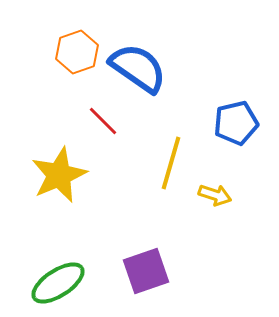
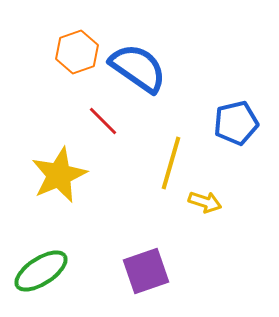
yellow arrow: moved 10 px left, 7 px down
green ellipse: moved 17 px left, 12 px up
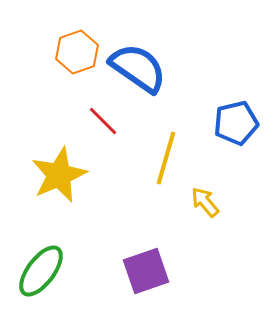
yellow line: moved 5 px left, 5 px up
yellow arrow: rotated 148 degrees counterclockwise
green ellipse: rotated 20 degrees counterclockwise
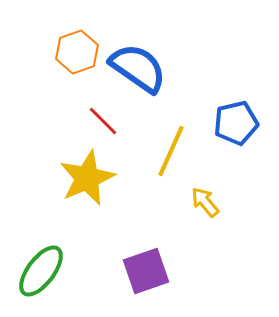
yellow line: moved 5 px right, 7 px up; rotated 8 degrees clockwise
yellow star: moved 28 px right, 3 px down
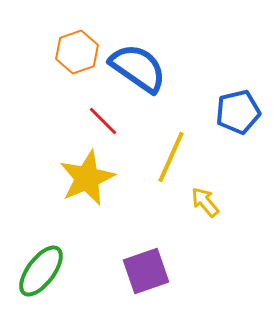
blue pentagon: moved 2 px right, 11 px up
yellow line: moved 6 px down
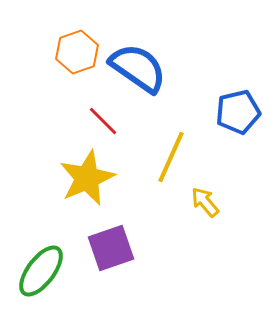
purple square: moved 35 px left, 23 px up
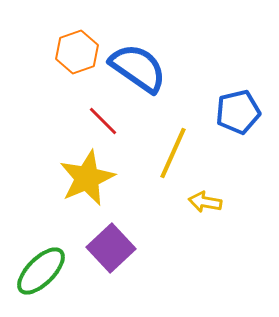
yellow line: moved 2 px right, 4 px up
yellow arrow: rotated 40 degrees counterclockwise
purple square: rotated 24 degrees counterclockwise
green ellipse: rotated 8 degrees clockwise
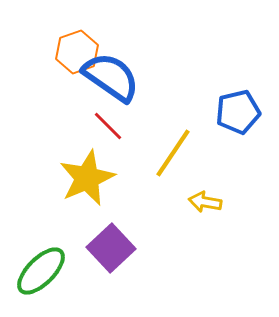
blue semicircle: moved 27 px left, 9 px down
red line: moved 5 px right, 5 px down
yellow line: rotated 10 degrees clockwise
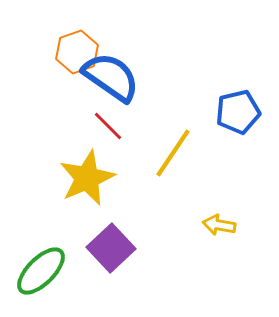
yellow arrow: moved 14 px right, 23 px down
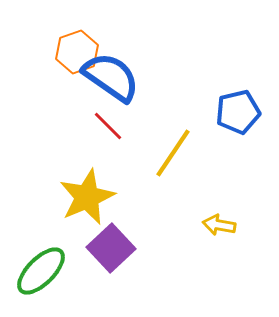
yellow star: moved 19 px down
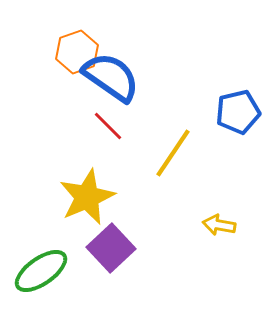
green ellipse: rotated 10 degrees clockwise
